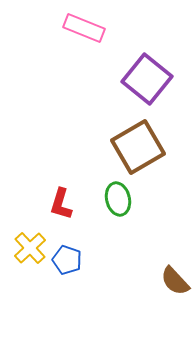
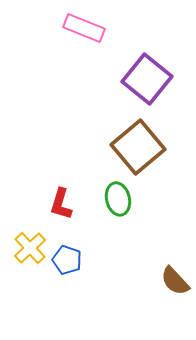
brown square: rotated 10 degrees counterclockwise
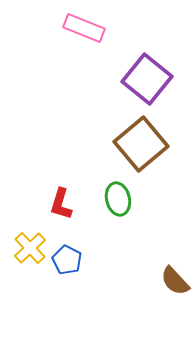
brown square: moved 3 px right, 3 px up
blue pentagon: rotated 8 degrees clockwise
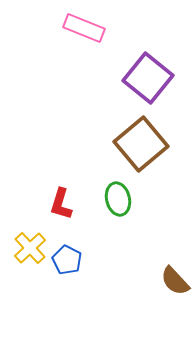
purple square: moved 1 px right, 1 px up
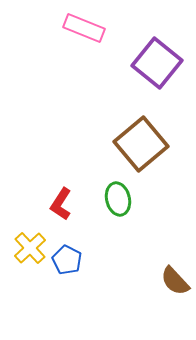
purple square: moved 9 px right, 15 px up
red L-shape: rotated 16 degrees clockwise
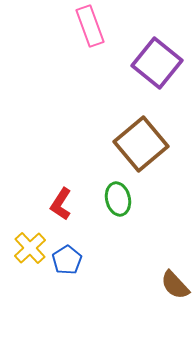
pink rectangle: moved 6 px right, 2 px up; rotated 48 degrees clockwise
blue pentagon: rotated 12 degrees clockwise
brown semicircle: moved 4 px down
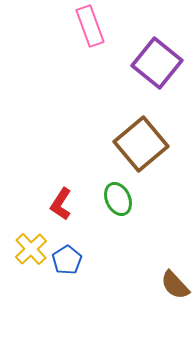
green ellipse: rotated 12 degrees counterclockwise
yellow cross: moved 1 px right, 1 px down
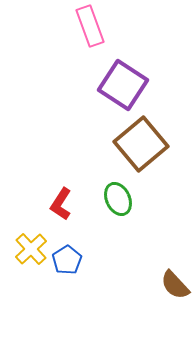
purple square: moved 34 px left, 22 px down; rotated 6 degrees counterclockwise
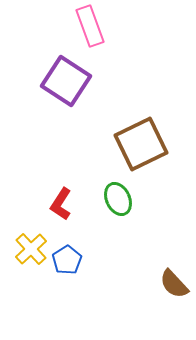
purple square: moved 57 px left, 4 px up
brown square: rotated 14 degrees clockwise
brown semicircle: moved 1 px left, 1 px up
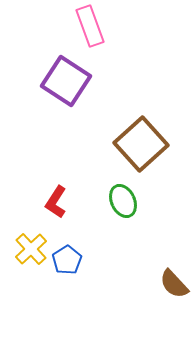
brown square: rotated 16 degrees counterclockwise
green ellipse: moved 5 px right, 2 px down
red L-shape: moved 5 px left, 2 px up
